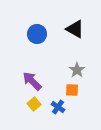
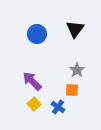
black triangle: rotated 36 degrees clockwise
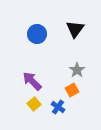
orange square: rotated 32 degrees counterclockwise
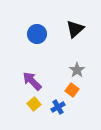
black triangle: rotated 12 degrees clockwise
orange square: rotated 24 degrees counterclockwise
blue cross: rotated 24 degrees clockwise
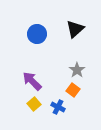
orange square: moved 1 px right
blue cross: rotated 32 degrees counterclockwise
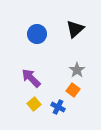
purple arrow: moved 1 px left, 3 px up
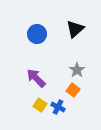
purple arrow: moved 5 px right
yellow square: moved 6 px right, 1 px down; rotated 16 degrees counterclockwise
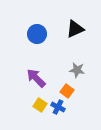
black triangle: rotated 18 degrees clockwise
gray star: rotated 28 degrees counterclockwise
orange square: moved 6 px left, 1 px down
